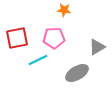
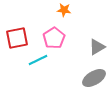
pink pentagon: rotated 30 degrees counterclockwise
gray ellipse: moved 17 px right, 5 px down
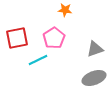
orange star: moved 1 px right
gray triangle: moved 2 px left, 2 px down; rotated 12 degrees clockwise
gray ellipse: rotated 10 degrees clockwise
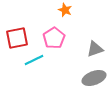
orange star: rotated 16 degrees clockwise
cyan line: moved 4 px left
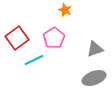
red square: rotated 25 degrees counterclockwise
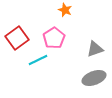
cyan line: moved 4 px right
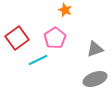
pink pentagon: moved 1 px right
gray ellipse: moved 1 px right, 1 px down
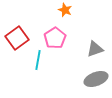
cyan line: rotated 54 degrees counterclockwise
gray ellipse: moved 1 px right
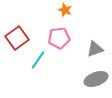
pink pentagon: moved 4 px right; rotated 25 degrees clockwise
cyan line: rotated 24 degrees clockwise
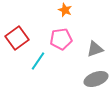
pink pentagon: moved 2 px right, 1 px down
cyan line: moved 1 px down
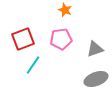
red square: moved 6 px right, 1 px down; rotated 15 degrees clockwise
cyan line: moved 5 px left, 4 px down
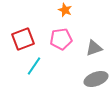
gray triangle: moved 1 px left, 1 px up
cyan line: moved 1 px right, 1 px down
